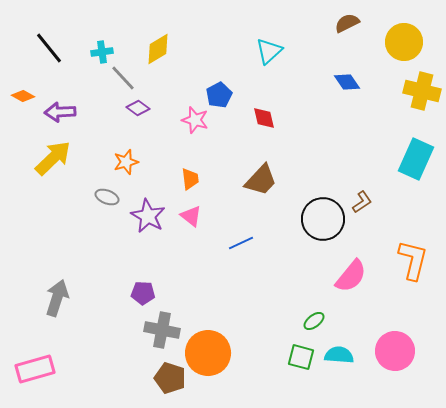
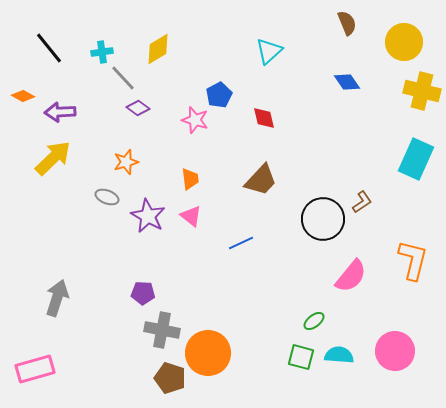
brown semicircle: rotated 95 degrees clockwise
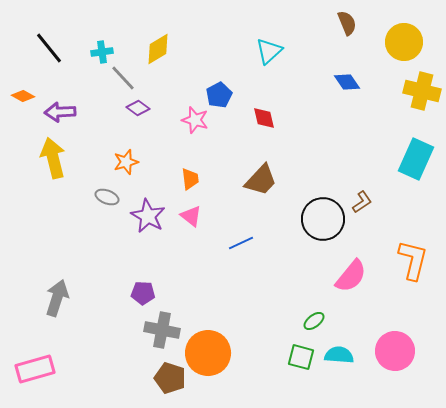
yellow arrow: rotated 60 degrees counterclockwise
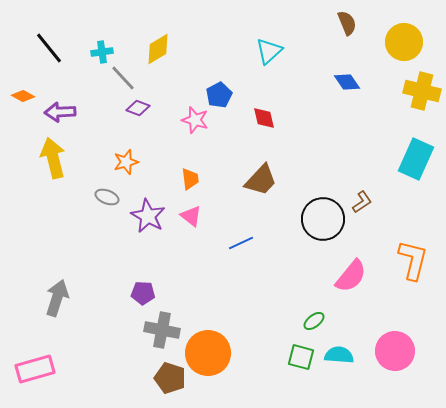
purple diamond: rotated 15 degrees counterclockwise
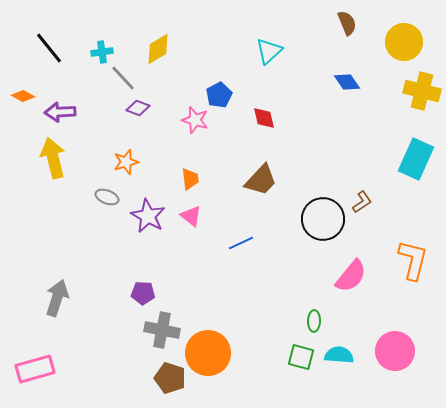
green ellipse: rotated 50 degrees counterclockwise
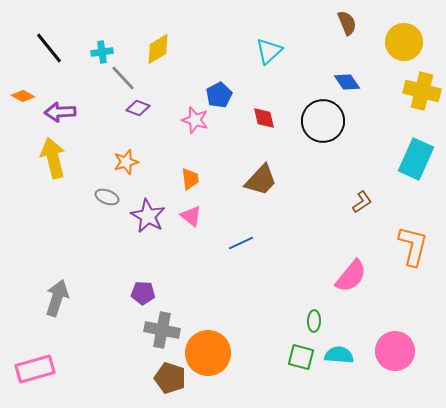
black circle: moved 98 px up
orange L-shape: moved 14 px up
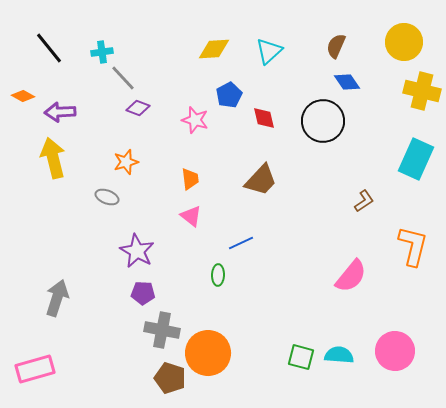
brown semicircle: moved 11 px left, 23 px down; rotated 135 degrees counterclockwise
yellow diamond: moved 56 px right; rotated 28 degrees clockwise
blue pentagon: moved 10 px right
brown L-shape: moved 2 px right, 1 px up
purple star: moved 11 px left, 35 px down
green ellipse: moved 96 px left, 46 px up
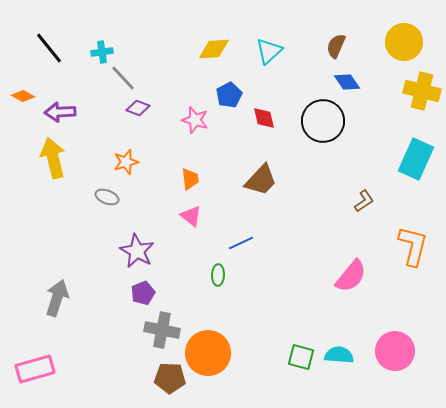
purple pentagon: rotated 25 degrees counterclockwise
brown pentagon: rotated 16 degrees counterclockwise
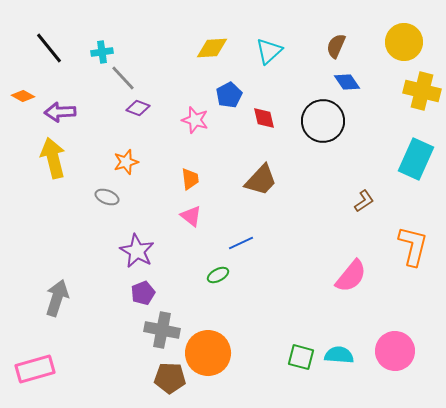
yellow diamond: moved 2 px left, 1 px up
green ellipse: rotated 60 degrees clockwise
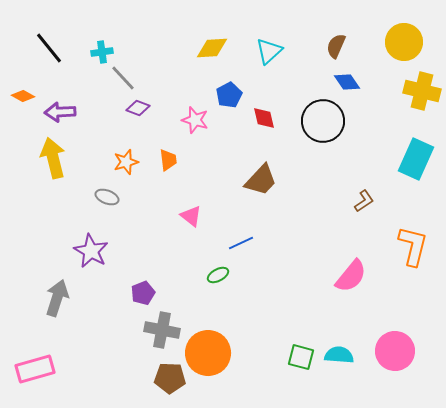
orange trapezoid: moved 22 px left, 19 px up
purple star: moved 46 px left
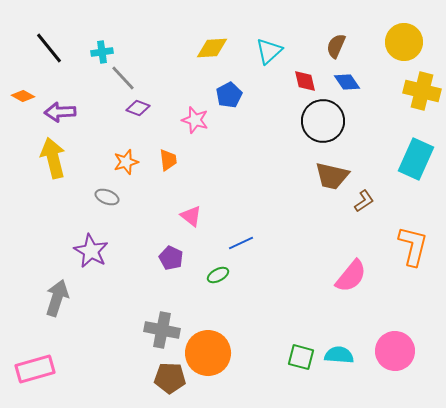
red diamond: moved 41 px right, 37 px up
brown trapezoid: moved 71 px right, 4 px up; rotated 60 degrees clockwise
purple pentagon: moved 28 px right, 35 px up; rotated 25 degrees counterclockwise
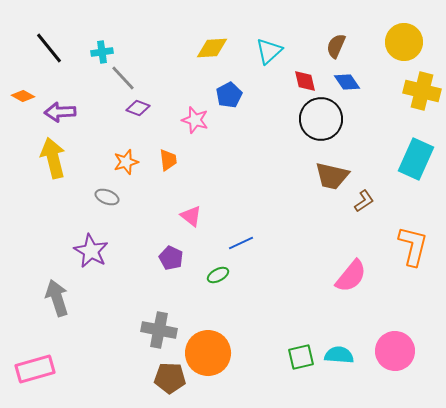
black circle: moved 2 px left, 2 px up
gray arrow: rotated 36 degrees counterclockwise
gray cross: moved 3 px left
green square: rotated 28 degrees counterclockwise
